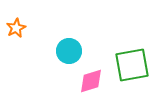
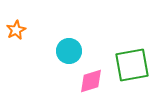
orange star: moved 2 px down
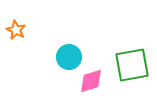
orange star: rotated 18 degrees counterclockwise
cyan circle: moved 6 px down
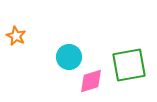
orange star: moved 6 px down
green square: moved 3 px left
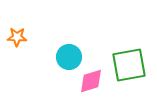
orange star: moved 1 px right, 1 px down; rotated 24 degrees counterclockwise
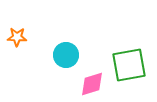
cyan circle: moved 3 px left, 2 px up
pink diamond: moved 1 px right, 3 px down
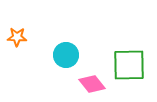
green square: rotated 9 degrees clockwise
pink diamond: rotated 68 degrees clockwise
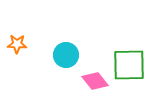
orange star: moved 7 px down
pink diamond: moved 3 px right, 3 px up
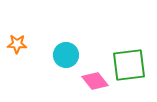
green square: rotated 6 degrees counterclockwise
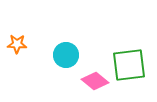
pink diamond: rotated 12 degrees counterclockwise
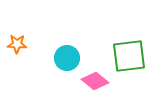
cyan circle: moved 1 px right, 3 px down
green square: moved 9 px up
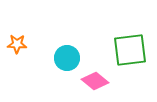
green square: moved 1 px right, 6 px up
